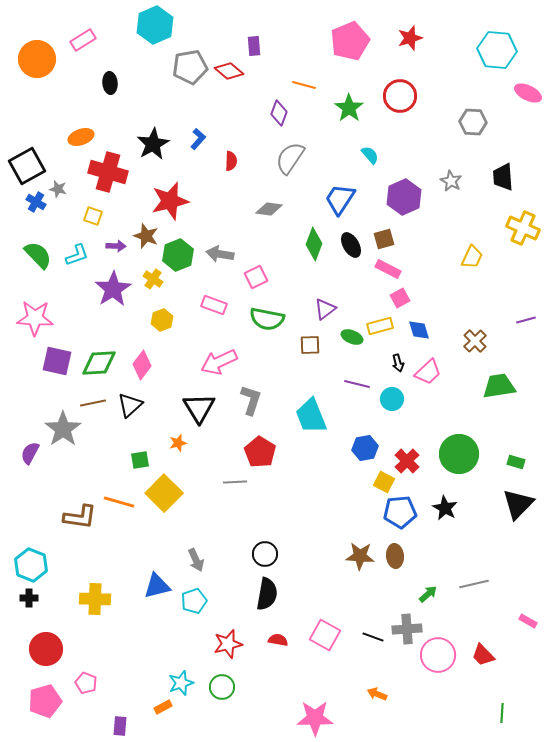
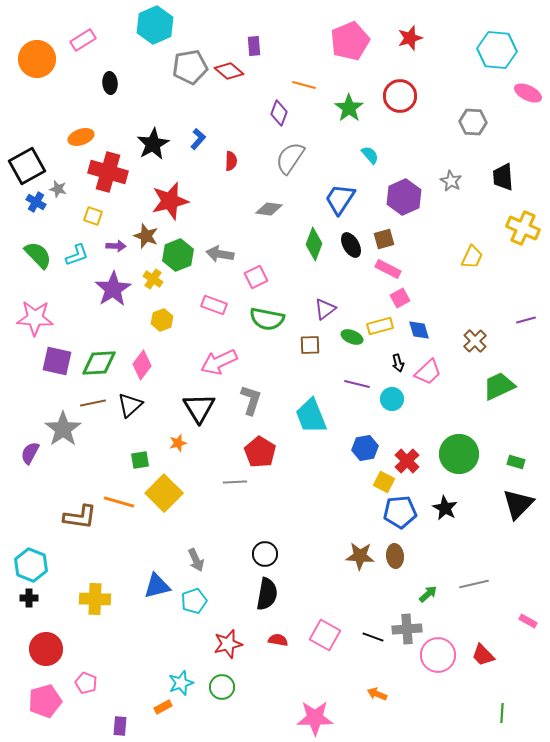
green trapezoid at (499, 386): rotated 16 degrees counterclockwise
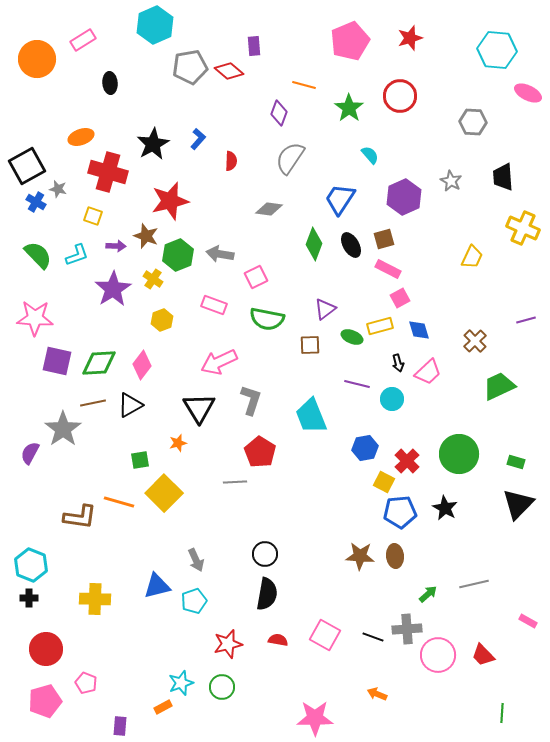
black triangle at (130, 405): rotated 12 degrees clockwise
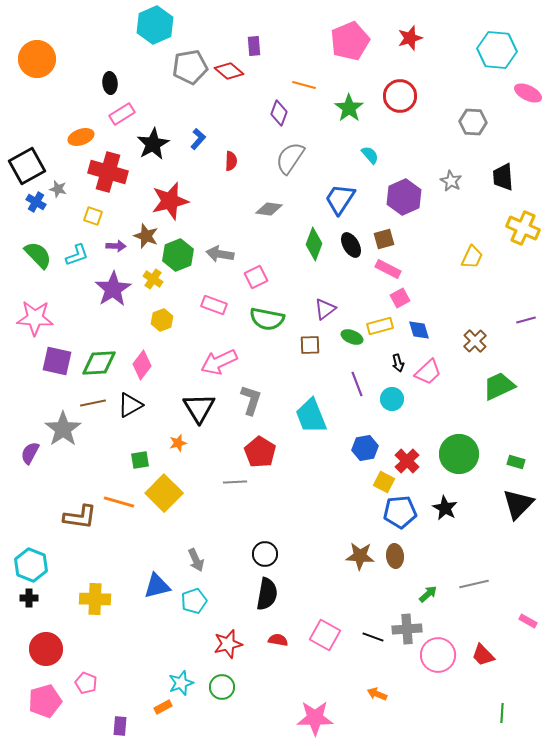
pink rectangle at (83, 40): moved 39 px right, 74 px down
purple line at (357, 384): rotated 55 degrees clockwise
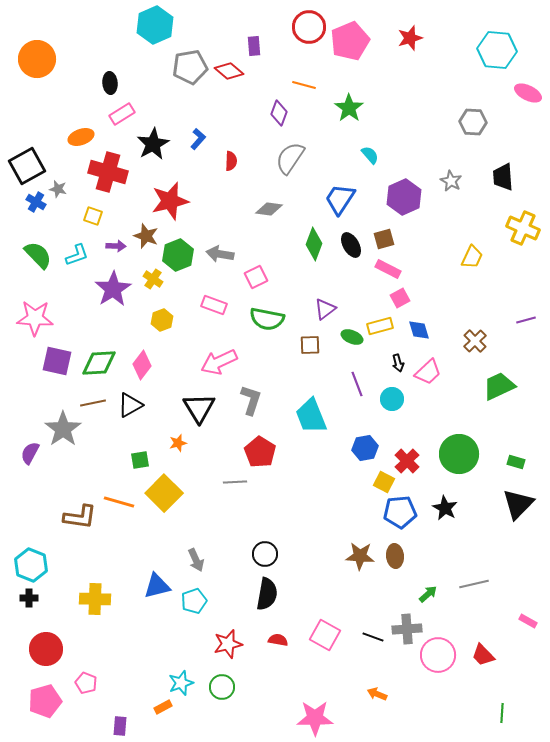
red circle at (400, 96): moved 91 px left, 69 px up
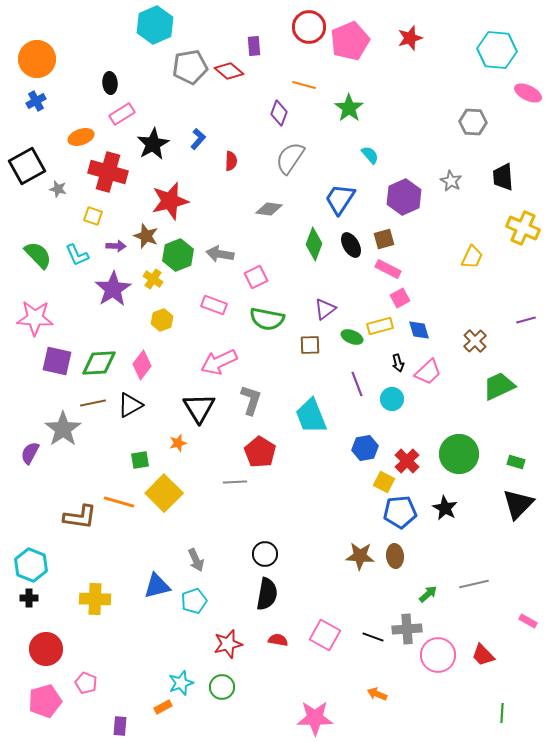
blue cross at (36, 202): moved 101 px up; rotated 30 degrees clockwise
cyan L-shape at (77, 255): rotated 85 degrees clockwise
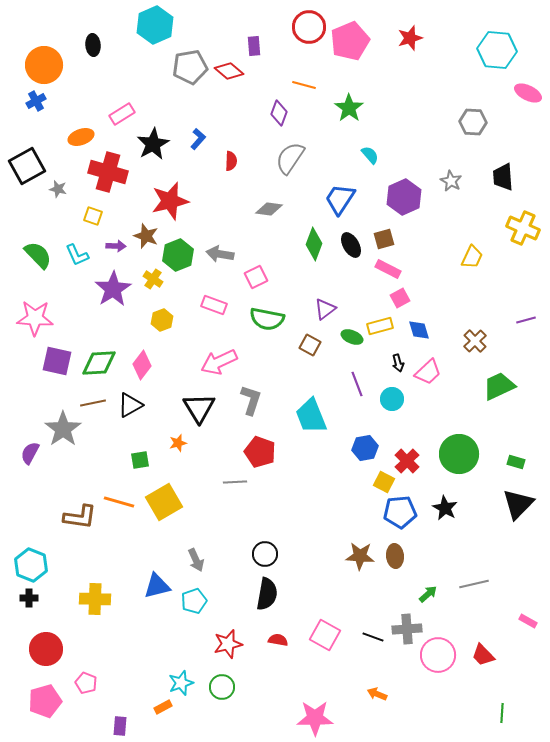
orange circle at (37, 59): moved 7 px right, 6 px down
black ellipse at (110, 83): moved 17 px left, 38 px up
brown square at (310, 345): rotated 30 degrees clockwise
red pentagon at (260, 452): rotated 12 degrees counterclockwise
yellow square at (164, 493): moved 9 px down; rotated 15 degrees clockwise
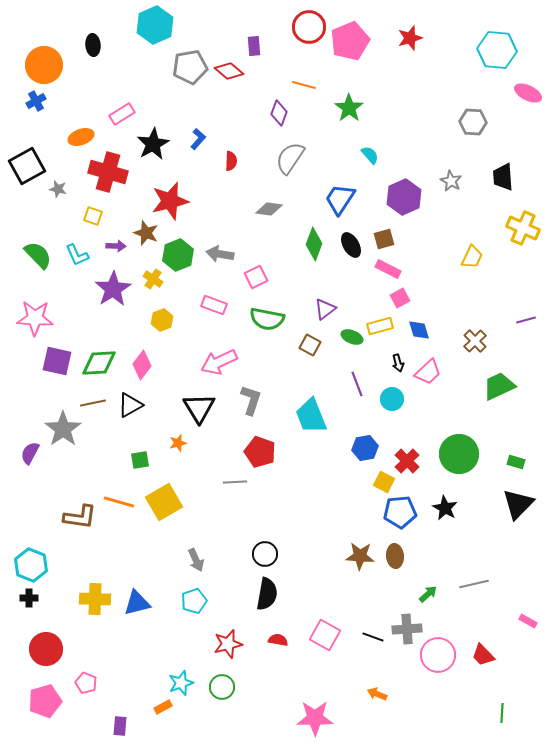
brown star at (146, 236): moved 3 px up
blue triangle at (157, 586): moved 20 px left, 17 px down
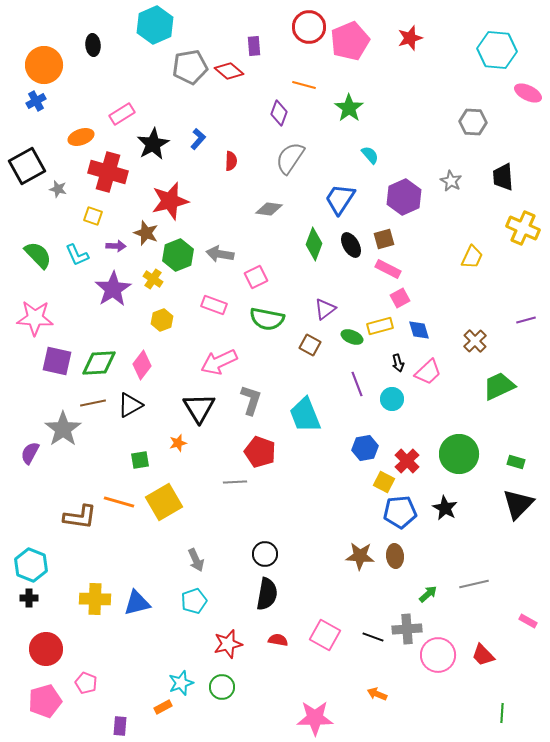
cyan trapezoid at (311, 416): moved 6 px left, 1 px up
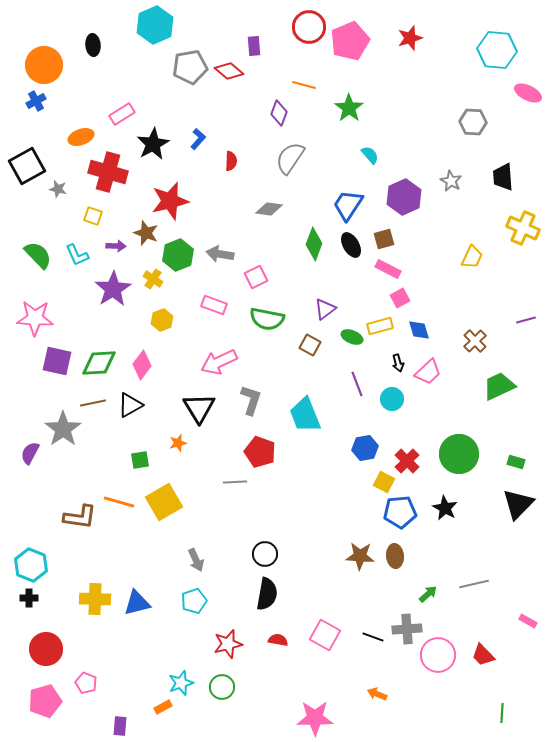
blue trapezoid at (340, 199): moved 8 px right, 6 px down
